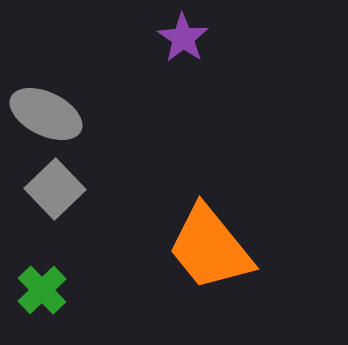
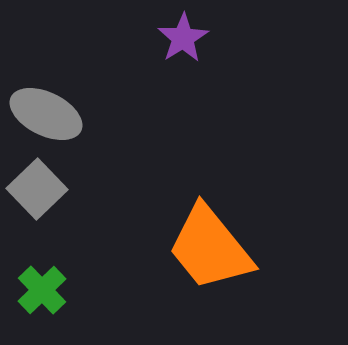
purple star: rotated 6 degrees clockwise
gray square: moved 18 px left
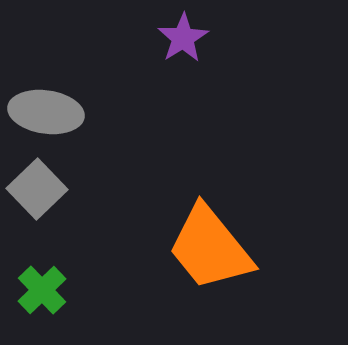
gray ellipse: moved 2 px up; rotated 18 degrees counterclockwise
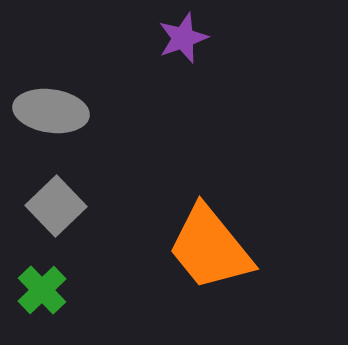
purple star: rotated 12 degrees clockwise
gray ellipse: moved 5 px right, 1 px up
gray square: moved 19 px right, 17 px down
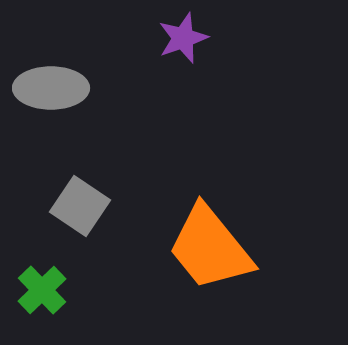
gray ellipse: moved 23 px up; rotated 8 degrees counterclockwise
gray square: moved 24 px right; rotated 12 degrees counterclockwise
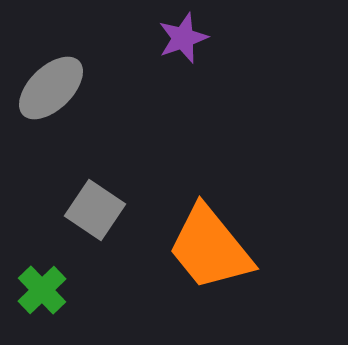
gray ellipse: rotated 44 degrees counterclockwise
gray square: moved 15 px right, 4 px down
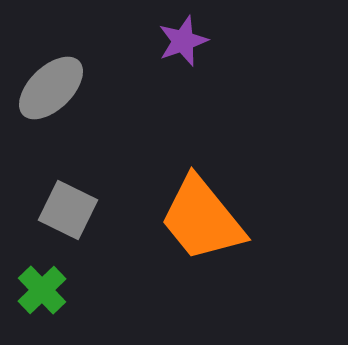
purple star: moved 3 px down
gray square: moved 27 px left; rotated 8 degrees counterclockwise
orange trapezoid: moved 8 px left, 29 px up
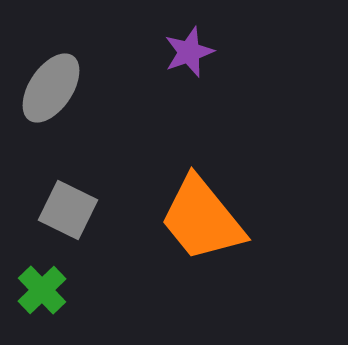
purple star: moved 6 px right, 11 px down
gray ellipse: rotated 12 degrees counterclockwise
